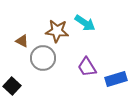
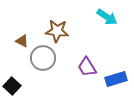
cyan arrow: moved 22 px right, 6 px up
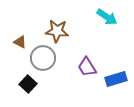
brown triangle: moved 2 px left, 1 px down
black square: moved 16 px right, 2 px up
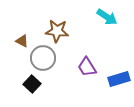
brown triangle: moved 2 px right, 1 px up
blue rectangle: moved 3 px right
black square: moved 4 px right
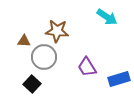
brown triangle: moved 2 px right; rotated 24 degrees counterclockwise
gray circle: moved 1 px right, 1 px up
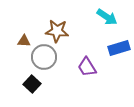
blue rectangle: moved 31 px up
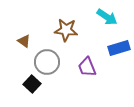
brown star: moved 9 px right, 1 px up
brown triangle: rotated 32 degrees clockwise
gray circle: moved 3 px right, 5 px down
purple trapezoid: rotated 10 degrees clockwise
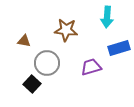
cyan arrow: rotated 60 degrees clockwise
brown triangle: rotated 24 degrees counterclockwise
gray circle: moved 1 px down
purple trapezoid: moved 4 px right; rotated 95 degrees clockwise
